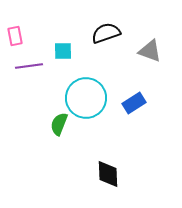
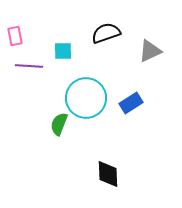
gray triangle: rotated 45 degrees counterclockwise
purple line: rotated 12 degrees clockwise
blue rectangle: moved 3 px left
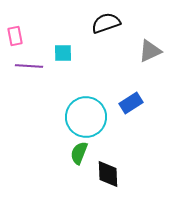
black semicircle: moved 10 px up
cyan square: moved 2 px down
cyan circle: moved 19 px down
green semicircle: moved 20 px right, 29 px down
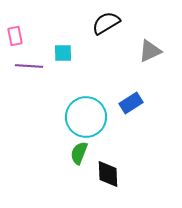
black semicircle: rotated 12 degrees counterclockwise
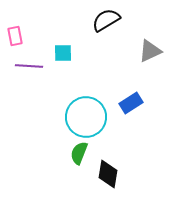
black semicircle: moved 3 px up
black diamond: rotated 12 degrees clockwise
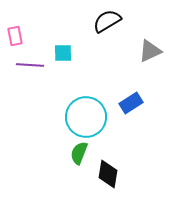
black semicircle: moved 1 px right, 1 px down
purple line: moved 1 px right, 1 px up
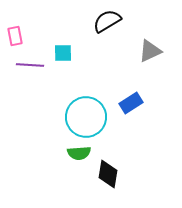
green semicircle: rotated 115 degrees counterclockwise
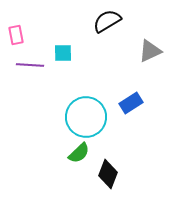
pink rectangle: moved 1 px right, 1 px up
green semicircle: rotated 40 degrees counterclockwise
black diamond: rotated 12 degrees clockwise
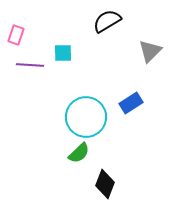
pink rectangle: rotated 30 degrees clockwise
gray triangle: rotated 20 degrees counterclockwise
black diamond: moved 3 px left, 10 px down
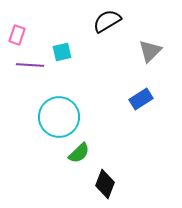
pink rectangle: moved 1 px right
cyan square: moved 1 px left, 1 px up; rotated 12 degrees counterclockwise
blue rectangle: moved 10 px right, 4 px up
cyan circle: moved 27 px left
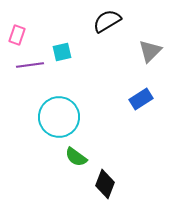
purple line: rotated 12 degrees counterclockwise
green semicircle: moved 3 px left, 4 px down; rotated 80 degrees clockwise
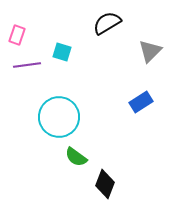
black semicircle: moved 2 px down
cyan square: rotated 30 degrees clockwise
purple line: moved 3 px left
blue rectangle: moved 3 px down
